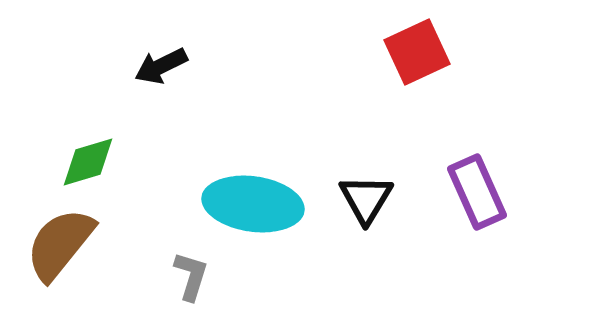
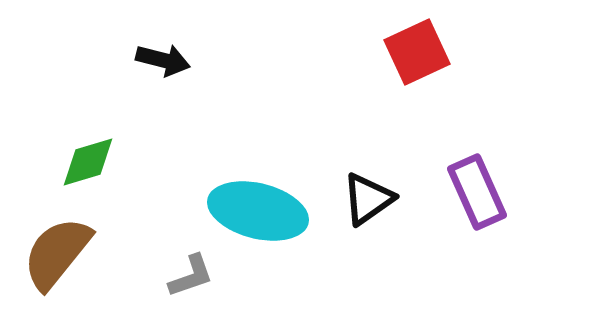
black arrow: moved 2 px right, 6 px up; rotated 140 degrees counterclockwise
black triangle: moved 2 px right; rotated 24 degrees clockwise
cyan ellipse: moved 5 px right, 7 px down; rotated 6 degrees clockwise
brown semicircle: moved 3 px left, 9 px down
gray L-shape: rotated 54 degrees clockwise
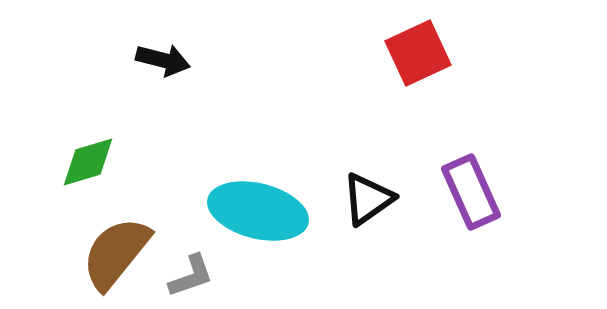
red square: moved 1 px right, 1 px down
purple rectangle: moved 6 px left
brown semicircle: moved 59 px right
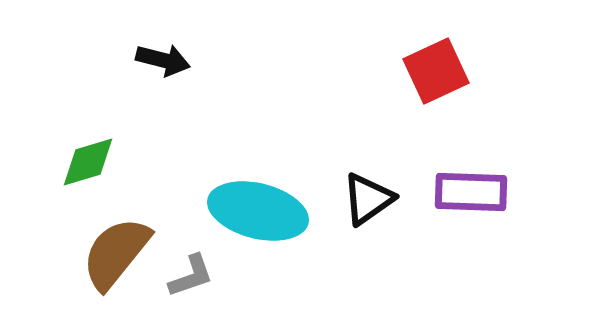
red square: moved 18 px right, 18 px down
purple rectangle: rotated 64 degrees counterclockwise
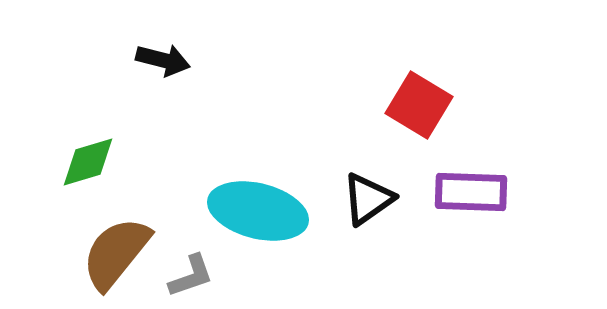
red square: moved 17 px left, 34 px down; rotated 34 degrees counterclockwise
